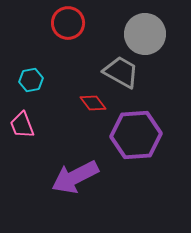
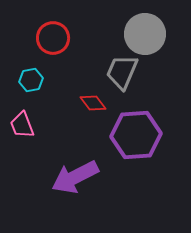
red circle: moved 15 px left, 15 px down
gray trapezoid: moved 1 px right; rotated 96 degrees counterclockwise
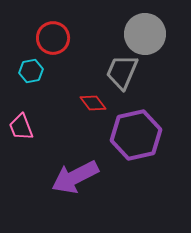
cyan hexagon: moved 9 px up
pink trapezoid: moved 1 px left, 2 px down
purple hexagon: rotated 9 degrees counterclockwise
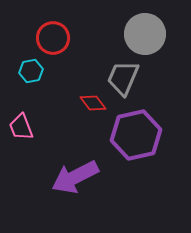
gray trapezoid: moved 1 px right, 6 px down
